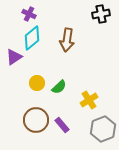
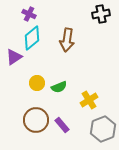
green semicircle: rotated 21 degrees clockwise
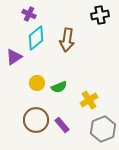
black cross: moved 1 px left, 1 px down
cyan diamond: moved 4 px right
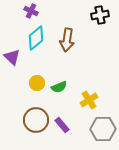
purple cross: moved 2 px right, 3 px up
purple triangle: moved 2 px left; rotated 42 degrees counterclockwise
gray hexagon: rotated 20 degrees clockwise
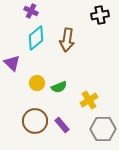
purple triangle: moved 6 px down
brown circle: moved 1 px left, 1 px down
